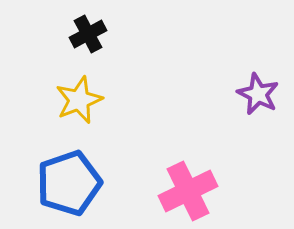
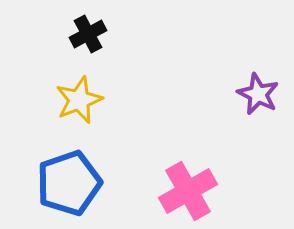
pink cross: rotated 4 degrees counterclockwise
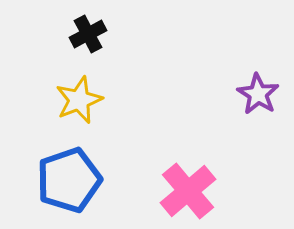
purple star: rotated 6 degrees clockwise
blue pentagon: moved 3 px up
pink cross: rotated 10 degrees counterclockwise
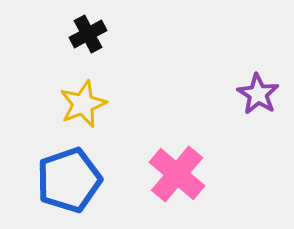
yellow star: moved 4 px right, 4 px down
pink cross: moved 11 px left, 17 px up; rotated 10 degrees counterclockwise
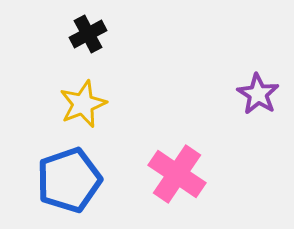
pink cross: rotated 6 degrees counterclockwise
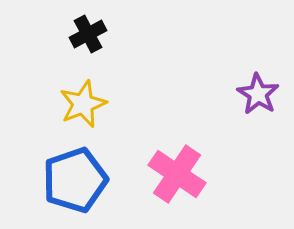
blue pentagon: moved 6 px right
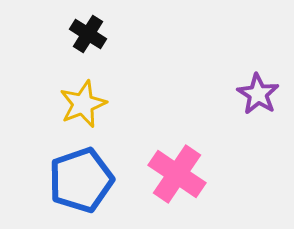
black cross: rotated 30 degrees counterclockwise
blue pentagon: moved 6 px right
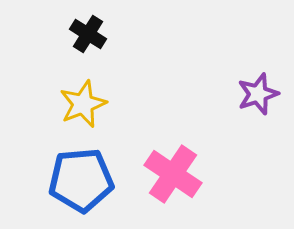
purple star: rotated 21 degrees clockwise
pink cross: moved 4 px left
blue pentagon: rotated 14 degrees clockwise
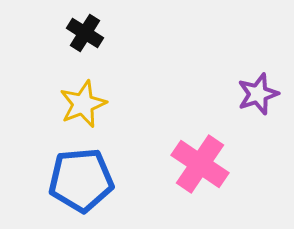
black cross: moved 3 px left, 1 px up
pink cross: moved 27 px right, 10 px up
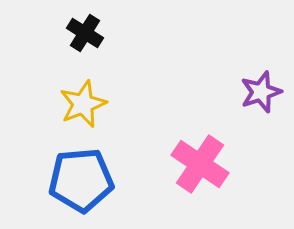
purple star: moved 3 px right, 2 px up
